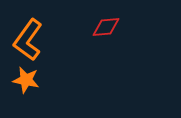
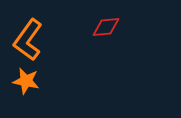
orange star: moved 1 px down
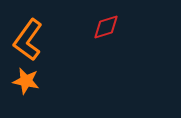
red diamond: rotated 12 degrees counterclockwise
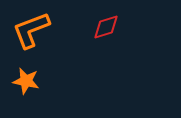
orange L-shape: moved 3 px right, 10 px up; rotated 33 degrees clockwise
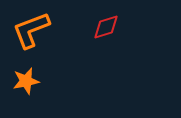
orange star: rotated 24 degrees counterclockwise
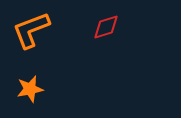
orange star: moved 4 px right, 8 px down
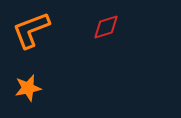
orange star: moved 2 px left, 1 px up
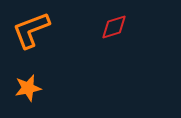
red diamond: moved 8 px right
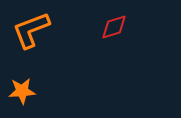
orange star: moved 6 px left, 3 px down; rotated 8 degrees clockwise
